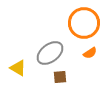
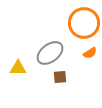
yellow triangle: rotated 30 degrees counterclockwise
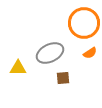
gray ellipse: rotated 12 degrees clockwise
brown square: moved 3 px right, 1 px down
